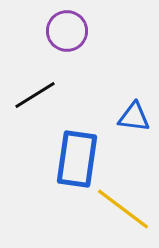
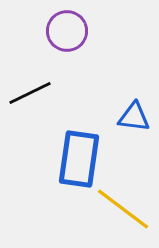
black line: moved 5 px left, 2 px up; rotated 6 degrees clockwise
blue rectangle: moved 2 px right
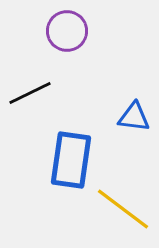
blue rectangle: moved 8 px left, 1 px down
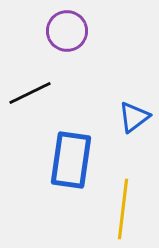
blue triangle: rotated 44 degrees counterclockwise
yellow line: rotated 60 degrees clockwise
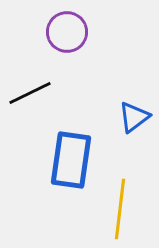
purple circle: moved 1 px down
yellow line: moved 3 px left
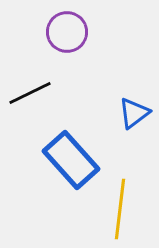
blue triangle: moved 4 px up
blue rectangle: rotated 50 degrees counterclockwise
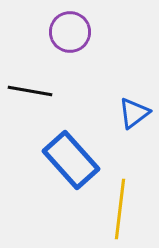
purple circle: moved 3 px right
black line: moved 2 px up; rotated 36 degrees clockwise
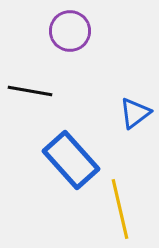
purple circle: moved 1 px up
blue triangle: moved 1 px right
yellow line: rotated 20 degrees counterclockwise
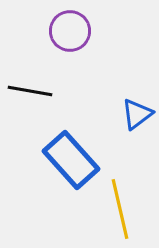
blue triangle: moved 2 px right, 1 px down
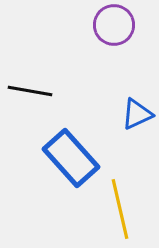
purple circle: moved 44 px right, 6 px up
blue triangle: rotated 12 degrees clockwise
blue rectangle: moved 2 px up
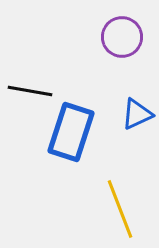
purple circle: moved 8 px right, 12 px down
blue rectangle: moved 26 px up; rotated 60 degrees clockwise
yellow line: rotated 8 degrees counterclockwise
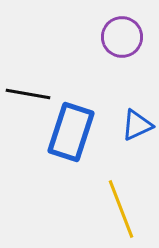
black line: moved 2 px left, 3 px down
blue triangle: moved 11 px down
yellow line: moved 1 px right
